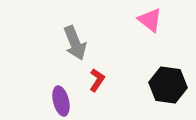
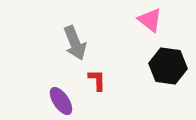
red L-shape: rotated 35 degrees counterclockwise
black hexagon: moved 19 px up
purple ellipse: rotated 20 degrees counterclockwise
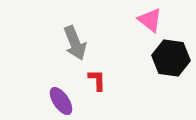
black hexagon: moved 3 px right, 8 px up
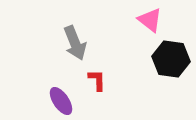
black hexagon: moved 1 px down
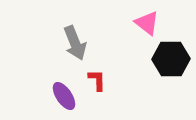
pink triangle: moved 3 px left, 3 px down
black hexagon: rotated 9 degrees counterclockwise
purple ellipse: moved 3 px right, 5 px up
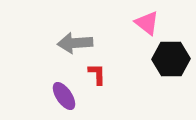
gray arrow: rotated 108 degrees clockwise
red L-shape: moved 6 px up
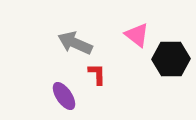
pink triangle: moved 10 px left, 12 px down
gray arrow: rotated 28 degrees clockwise
